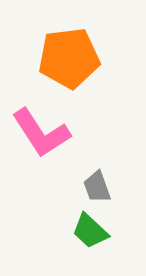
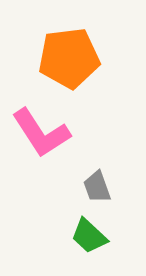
green trapezoid: moved 1 px left, 5 px down
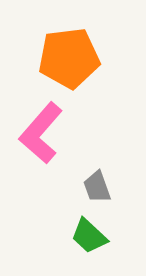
pink L-shape: rotated 74 degrees clockwise
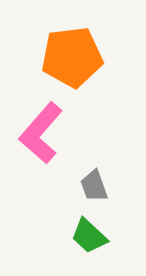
orange pentagon: moved 3 px right, 1 px up
gray trapezoid: moved 3 px left, 1 px up
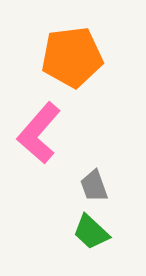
pink L-shape: moved 2 px left
green trapezoid: moved 2 px right, 4 px up
